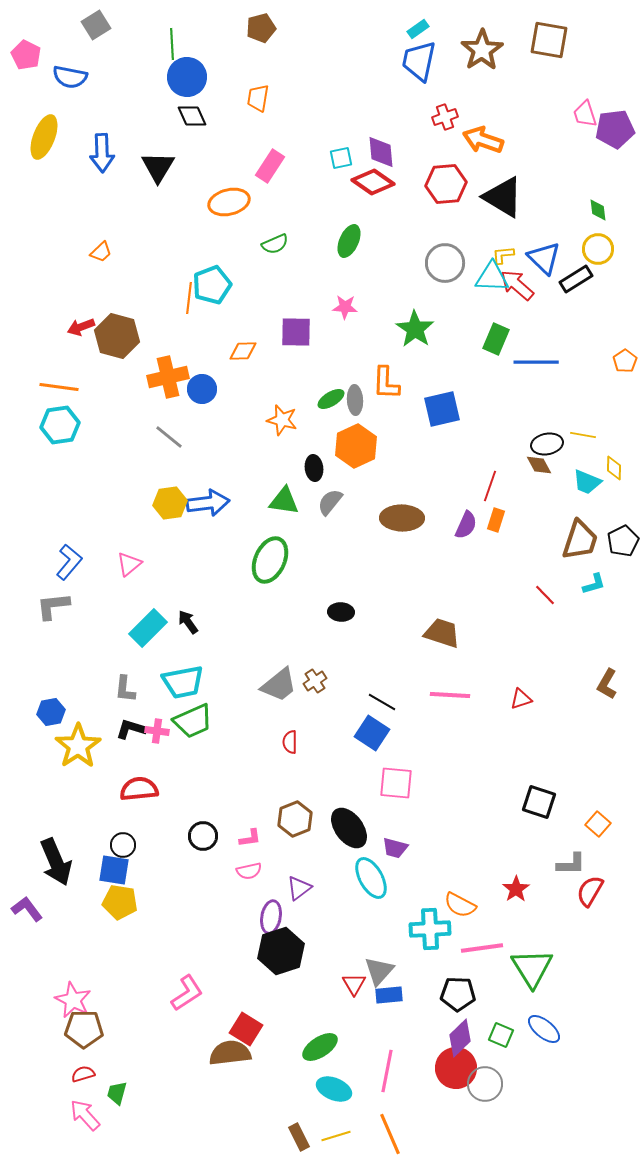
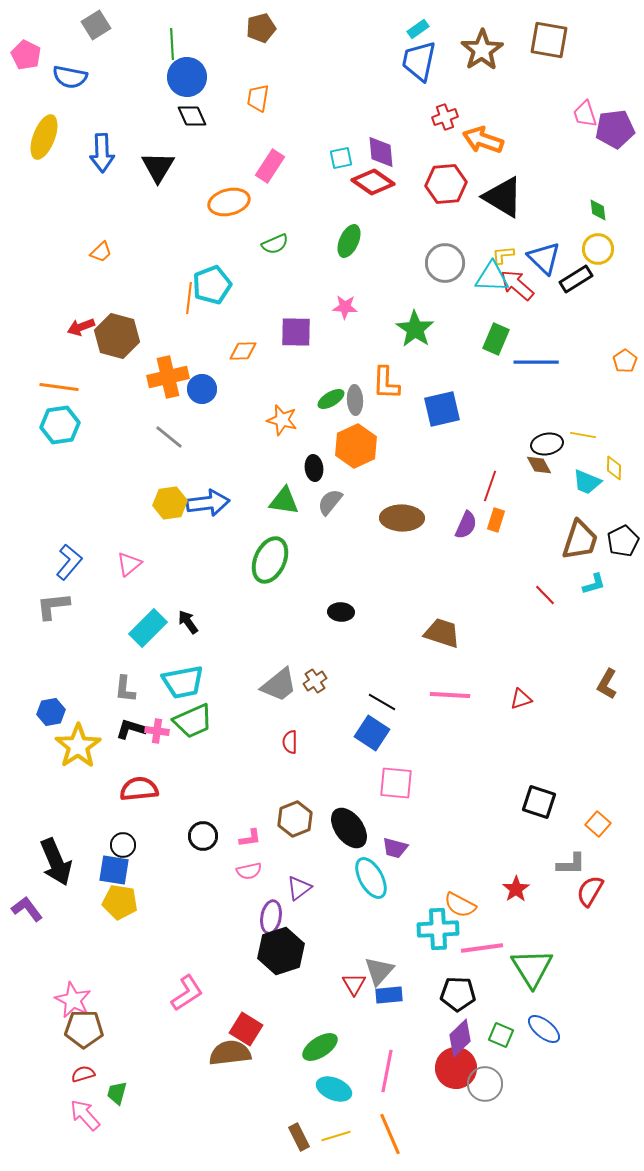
cyan cross at (430, 929): moved 8 px right
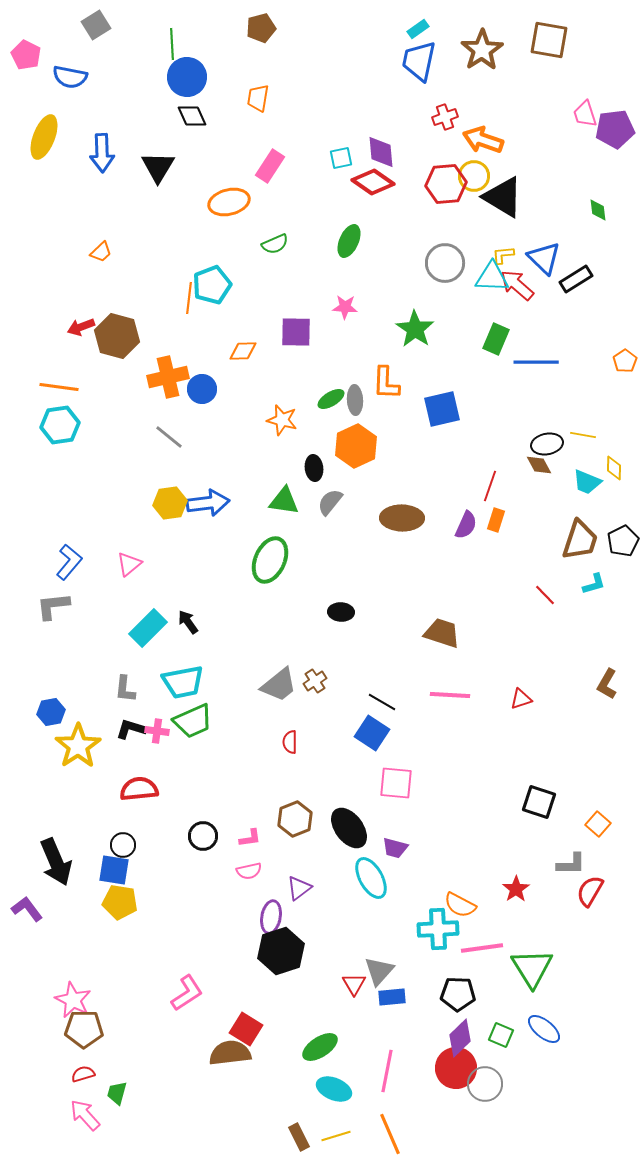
yellow circle at (598, 249): moved 124 px left, 73 px up
blue rectangle at (389, 995): moved 3 px right, 2 px down
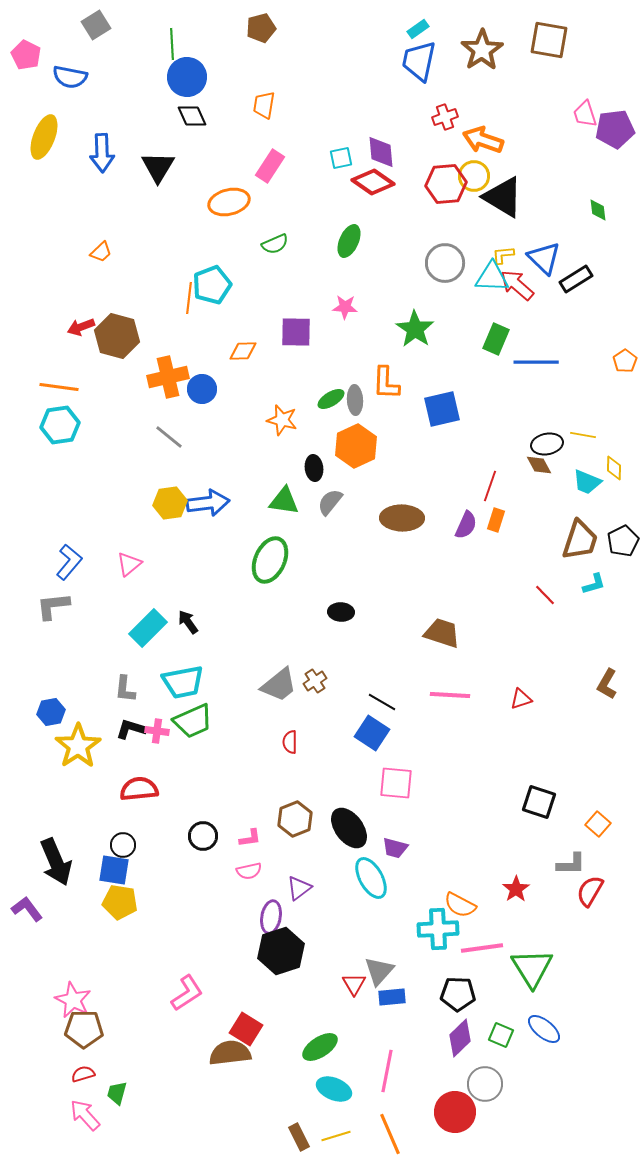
orange trapezoid at (258, 98): moved 6 px right, 7 px down
red circle at (456, 1068): moved 1 px left, 44 px down
